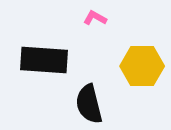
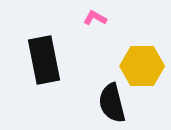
black rectangle: rotated 75 degrees clockwise
black semicircle: moved 23 px right, 1 px up
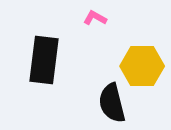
black rectangle: rotated 18 degrees clockwise
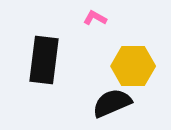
yellow hexagon: moved 9 px left
black semicircle: rotated 81 degrees clockwise
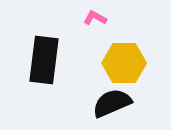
yellow hexagon: moved 9 px left, 3 px up
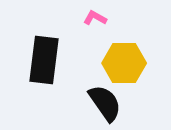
black semicircle: moved 7 px left; rotated 78 degrees clockwise
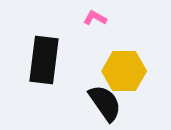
yellow hexagon: moved 8 px down
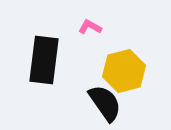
pink L-shape: moved 5 px left, 9 px down
yellow hexagon: rotated 15 degrees counterclockwise
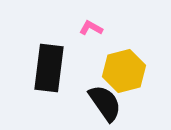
pink L-shape: moved 1 px right, 1 px down
black rectangle: moved 5 px right, 8 px down
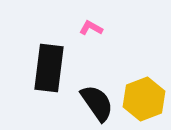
yellow hexagon: moved 20 px right, 28 px down; rotated 6 degrees counterclockwise
black semicircle: moved 8 px left
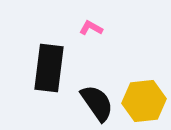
yellow hexagon: moved 2 px down; rotated 15 degrees clockwise
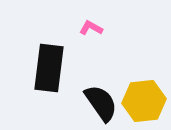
black semicircle: moved 4 px right
